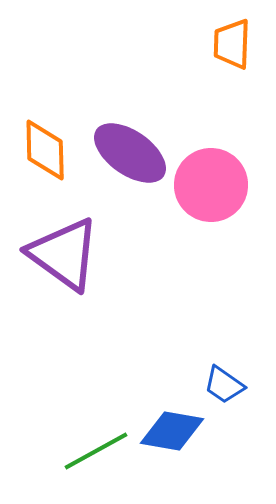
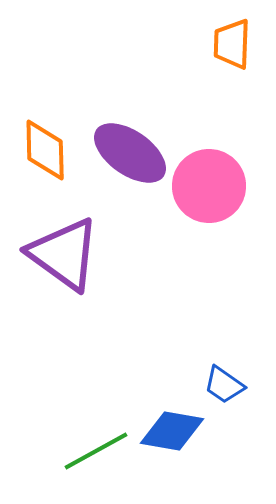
pink circle: moved 2 px left, 1 px down
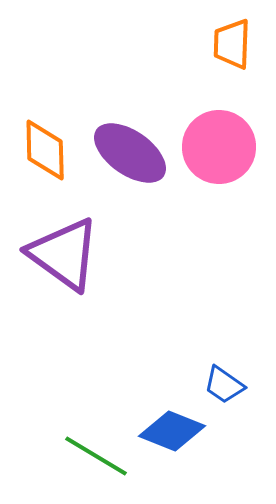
pink circle: moved 10 px right, 39 px up
blue diamond: rotated 12 degrees clockwise
green line: moved 5 px down; rotated 60 degrees clockwise
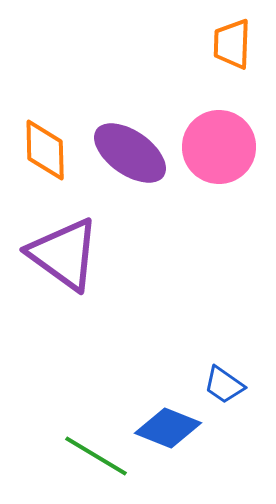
blue diamond: moved 4 px left, 3 px up
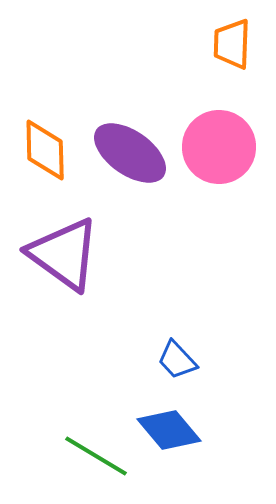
blue trapezoid: moved 47 px left, 25 px up; rotated 12 degrees clockwise
blue diamond: moved 1 px right, 2 px down; rotated 28 degrees clockwise
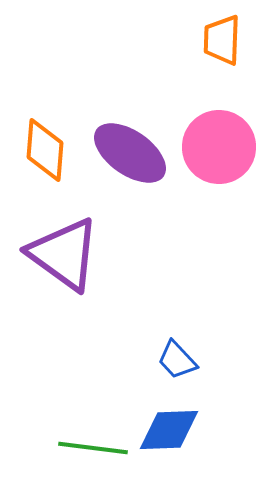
orange trapezoid: moved 10 px left, 4 px up
orange diamond: rotated 6 degrees clockwise
blue diamond: rotated 52 degrees counterclockwise
green line: moved 3 px left, 8 px up; rotated 24 degrees counterclockwise
